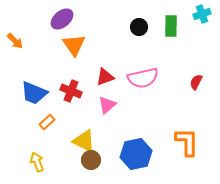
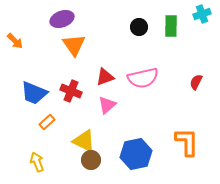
purple ellipse: rotated 20 degrees clockwise
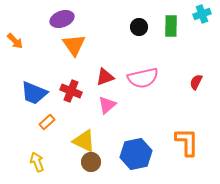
brown circle: moved 2 px down
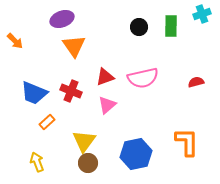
orange triangle: moved 1 px down
red semicircle: rotated 49 degrees clockwise
yellow triangle: rotated 40 degrees clockwise
brown circle: moved 3 px left, 1 px down
